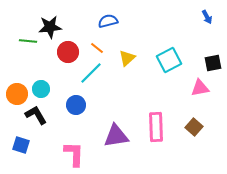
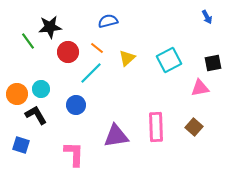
green line: rotated 48 degrees clockwise
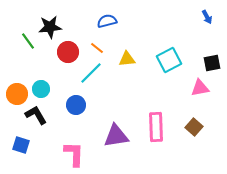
blue semicircle: moved 1 px left
yellow triangle: moved 1 px down; rotated 36 degrees clockwise
black square: moved 1 px left
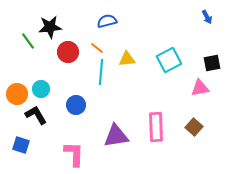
cyan line: moved 10 px right, 1 px up; rotated 40 degrees counterclockwise
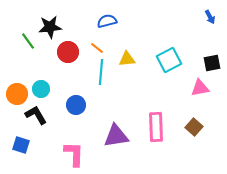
blue arrow: moved 3 px right
